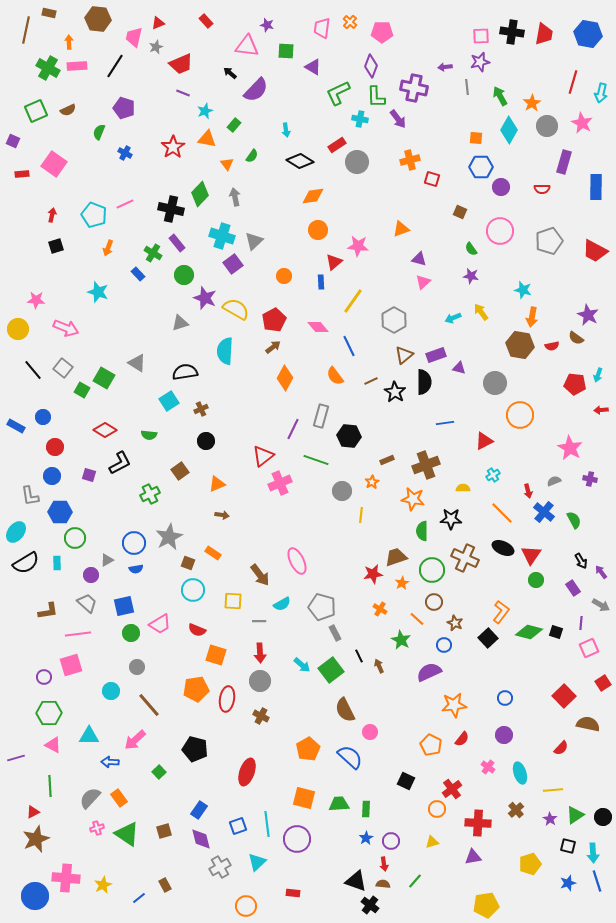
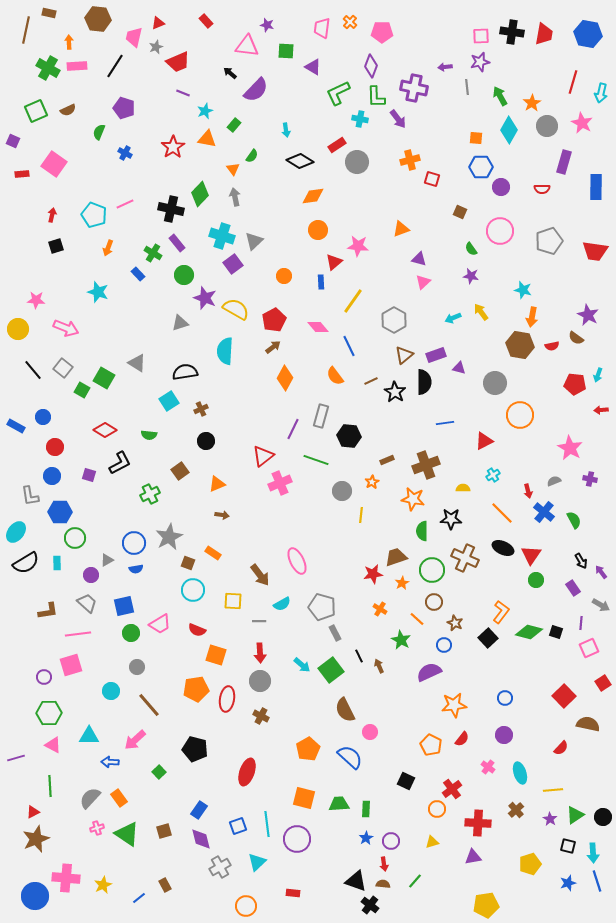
red trapezoid at (181, 64): moved 3 px left, 2 px up
orange triangle at (227, 164): moved 6 px right, 5 px down
red trapezoid at (595, 251): rotated 20 degrees counterclockwise
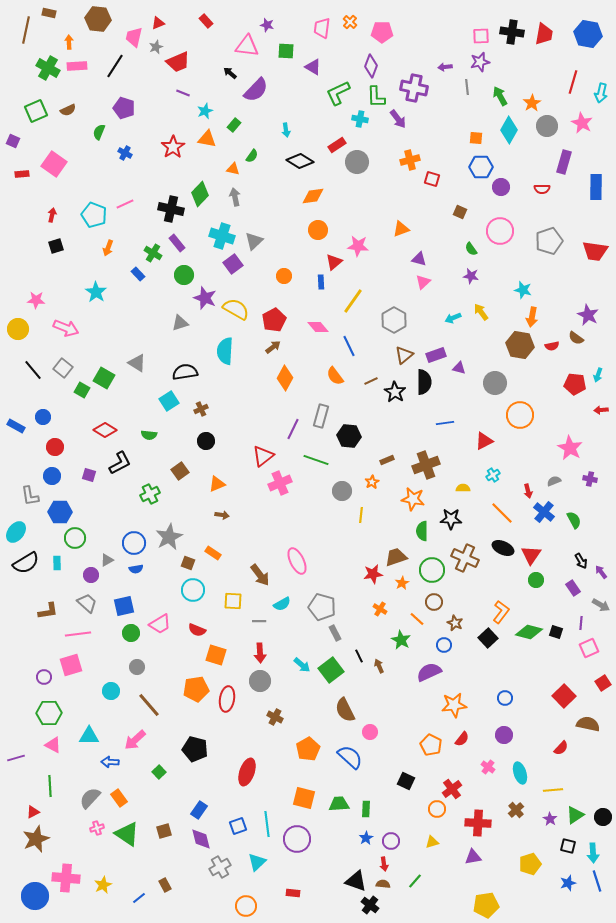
orange triangle at (233, 169): rotated 40 degrees counterclockwise
cyan star at (98, 292): moved 2 px left; rotated 15 degrees clockwise
brown cross at (261, 716): moved 14 px right, 1 px down
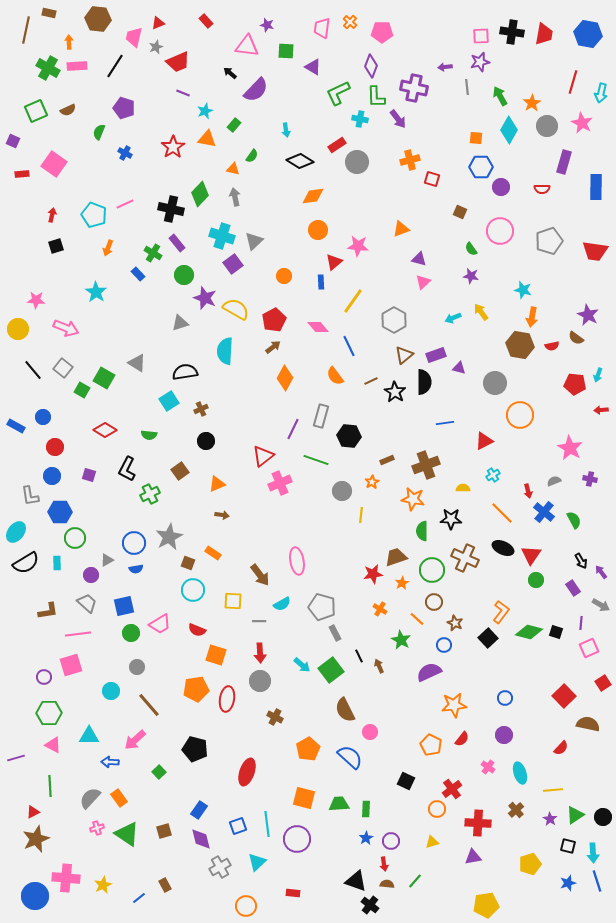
black L-shape at (120, 463): moved 7 px right, 6 px down; rotated 145 degrees clockwise
pink ellipse at (297, 561): rotated 16 degrees clockwise
brown semicircle at (383, 884): moved 4 px right
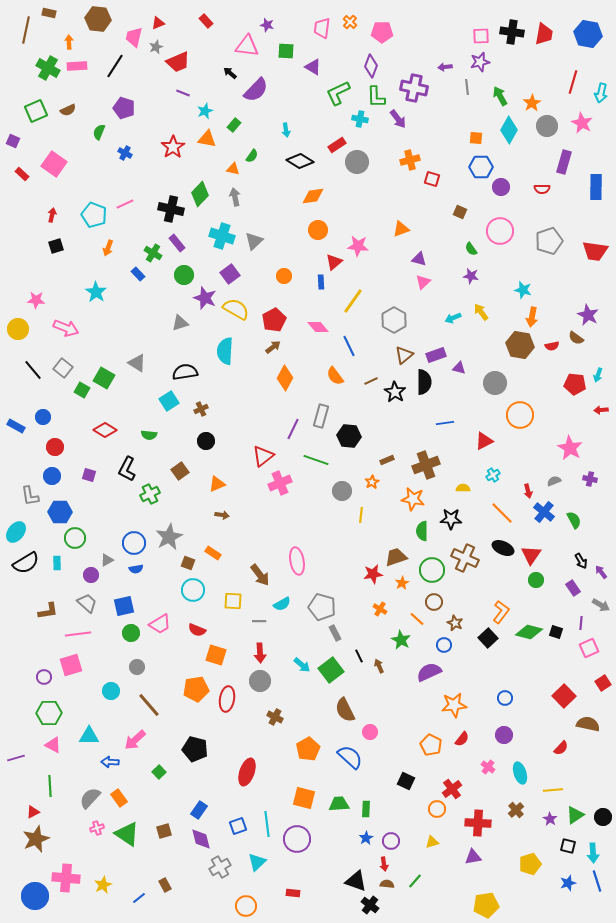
red rectangle at (22, 174): rotated 48 degrees clockwise
purple square at (233, 264): moved 3 px left, 10 px down
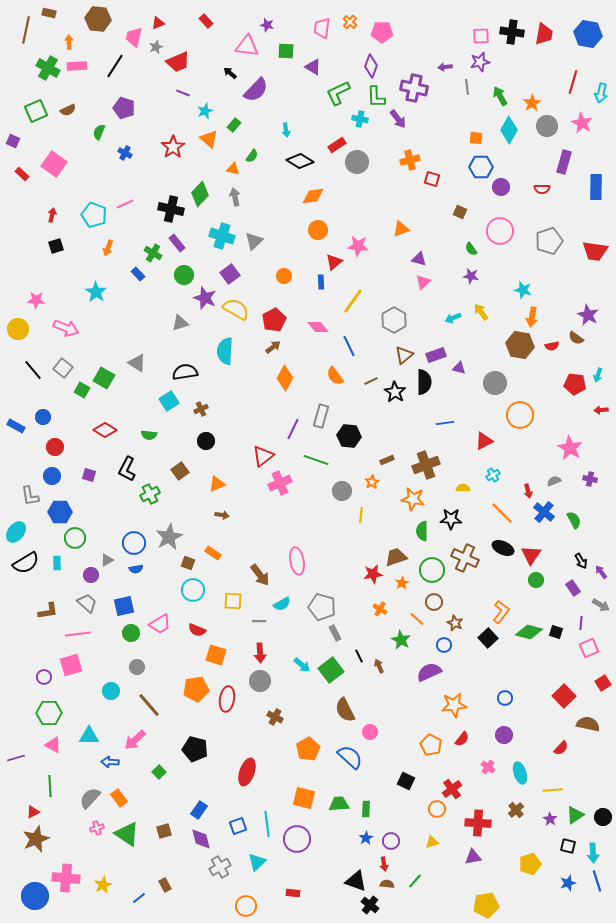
orange triangle at (207, 139): moved 2 px right; rotated 30 degrees clockwise
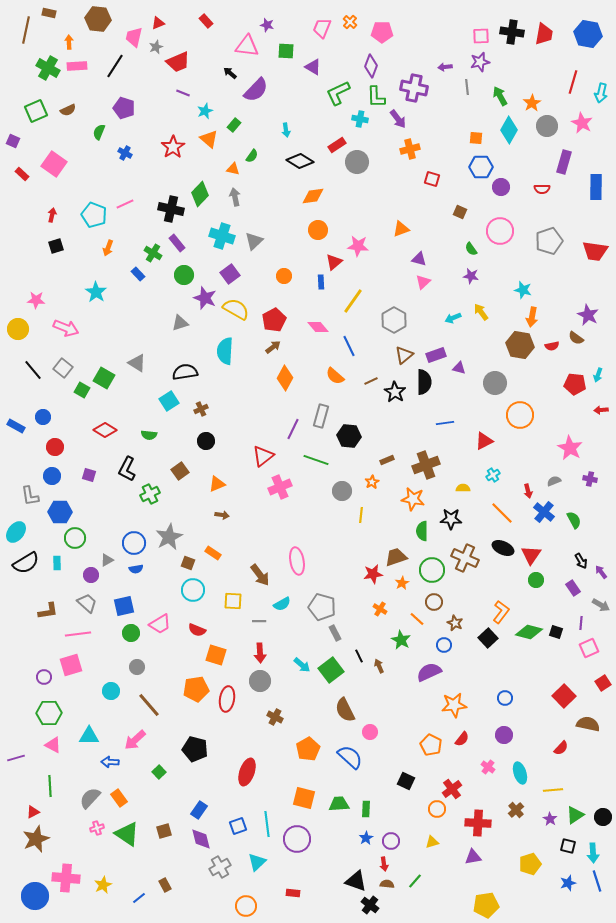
pink trapezoid at (322, 28): rotated 15 degrees clockwise
orange cross at (410, 160): moved 11 px up
orange semicircle at (335, 376): rotated 12 degrees counterclockwise
pink cross at (280, 483): moved 4 px down
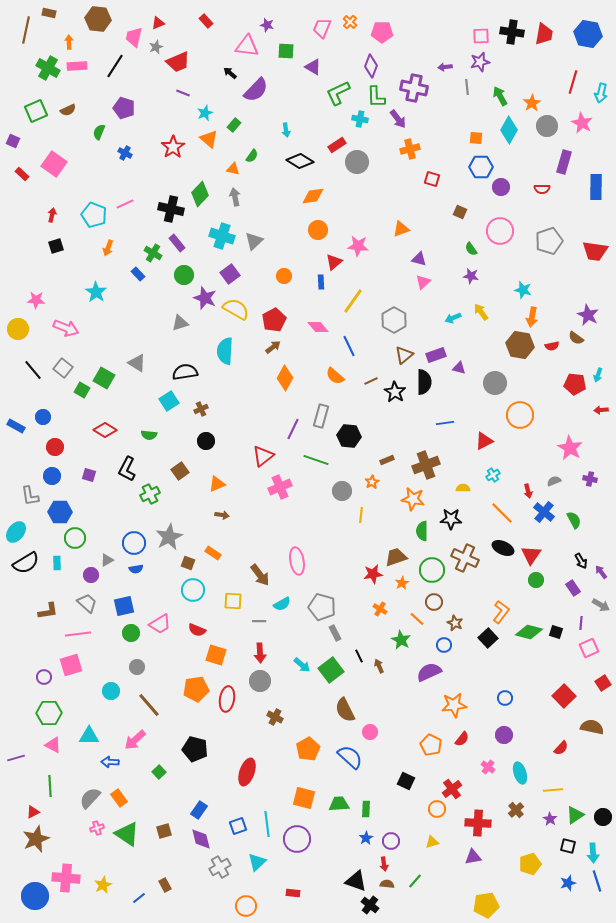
cyan star at (205, 111): moved 2 px down
brown semicircle at (588, 724): moved 4 px right, 3 px down
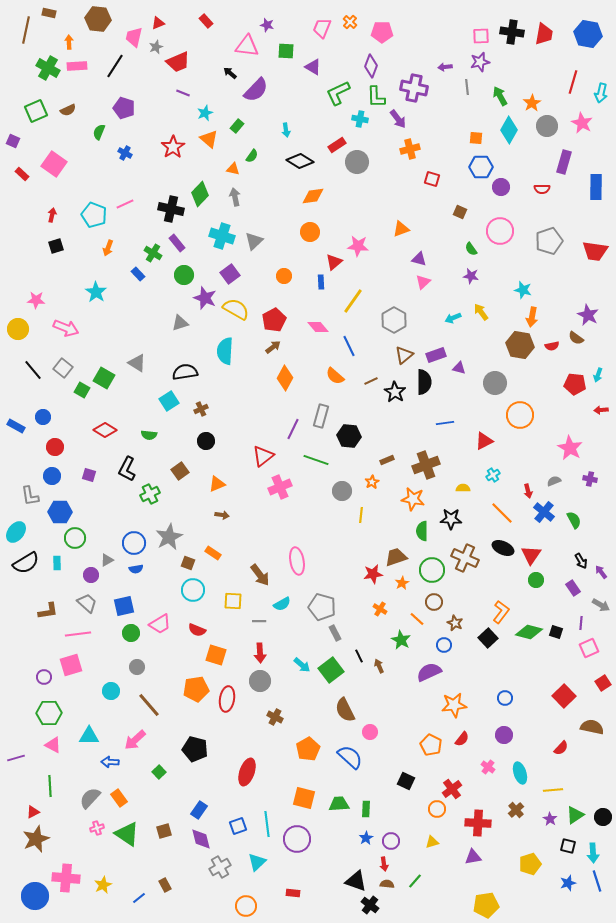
green rectangle at (234, 125): moved 3 px right, 1 px down
orange circle at (318, 230): moved 8 px left, 2 px down
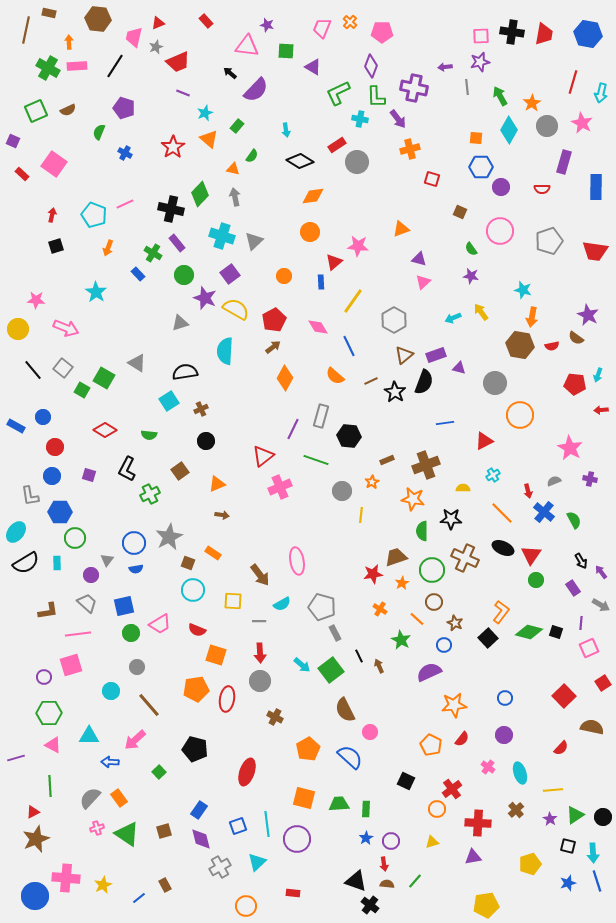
pink diamond at (318, 327): rotated 10 degrees clockwise
black semicircle at (424, 382): rotated 20 degrees clockwise
gray triangle at (107, 560): rotated 24 degrees counterclockwise
